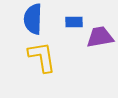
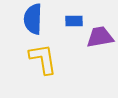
blue rectangle: moved 1 px up
yellow L-shape: moved 1 px right, 2 px down
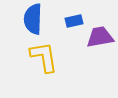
blue rectangle: rotated 12 degrees counterclockwise
yellow L-shape: moved 1 px right, 2 px up
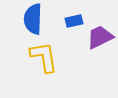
purple trapezoid: rotated 16 degrees counterclockwise
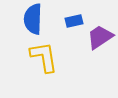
purple trapezoid: rotated 8 degrees counterclockwise
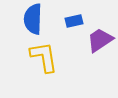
purple trapezoid: moved 3 px down
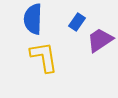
blue rectangle: moved 3 px right, 1 px down; rotated 42 degrees counterclockwise
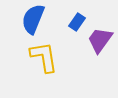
blue semicircle: rotated 20 degrees clockwise
purple trapezoid: rotated 20 degrees counterclockwise
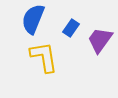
blue rectangle: moved 6 px left, 6 px down
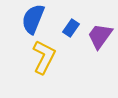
purple trapezoid: moved 4 px up
yellow L-shape: rotated 36 degrees clockwise
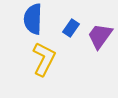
blue semicircle: rotated 20 degrees counterclockwise
yellow L-shape: moved 2 px down
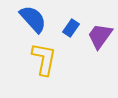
blue semicircle: rotated 136 degrees clockwise
yellow L-shape: rotated 16 degrees counterclockwise
